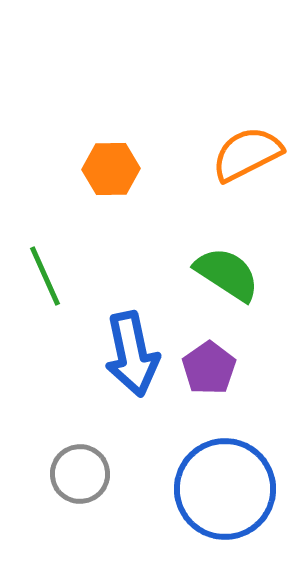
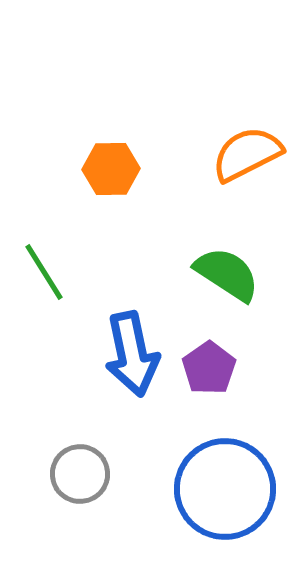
green line: moved 1 px left, 4 px up; rotated 8 degrees counterclockwise
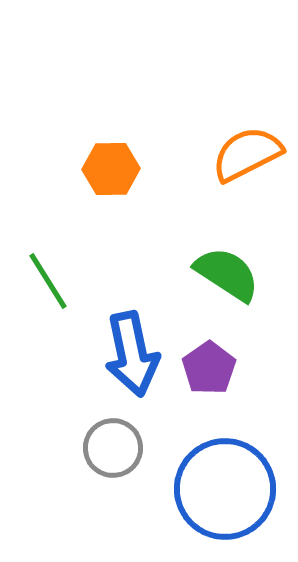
green line: moved 4 px right, 9 px down
gray circle: moved 33 px right, 26 px up
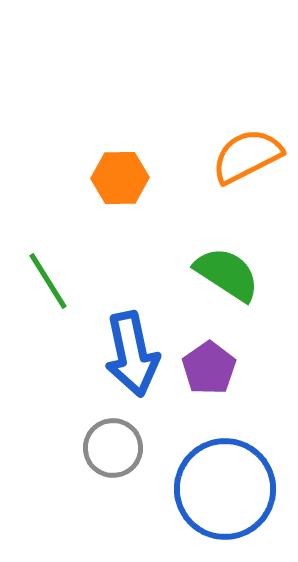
orange semicircle: moved 2 px down
orange hexagon: moved 9 px right, 9 px down
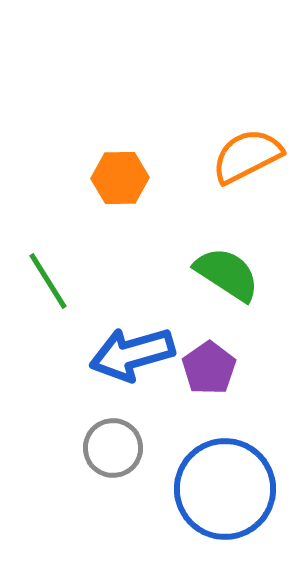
blue arrow: rotated 86 degrees clockwise
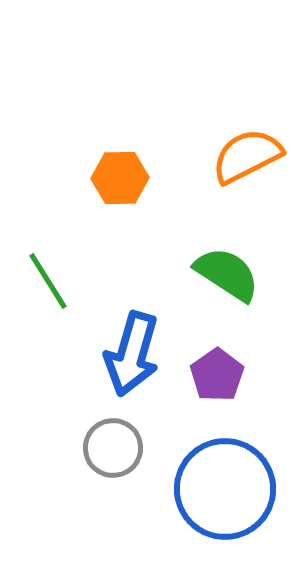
blue arrow: rotated 58 degrees counterclockwise
purple pentagon: moved 8 px right, 7 px down
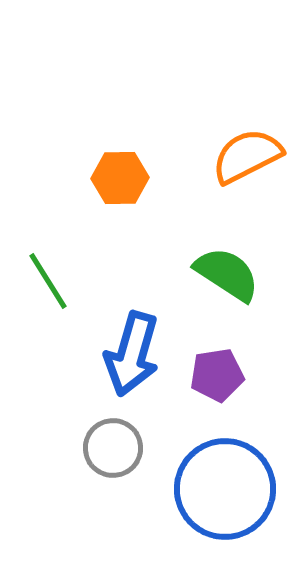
purple pentagon: rotated 26 degrees clockwise
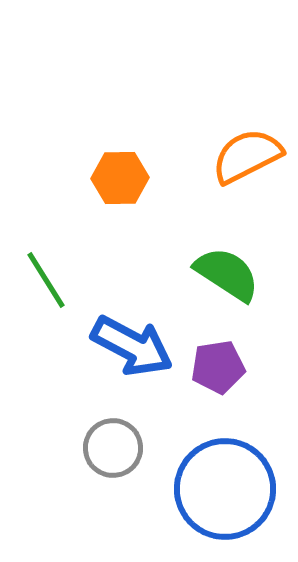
green line: moved 2 px left, 1 px up
blue arrow: moved 8 px up; rotated 78 degrees counterclockwise
purple pentagon: moved 1 px right, 8 px up
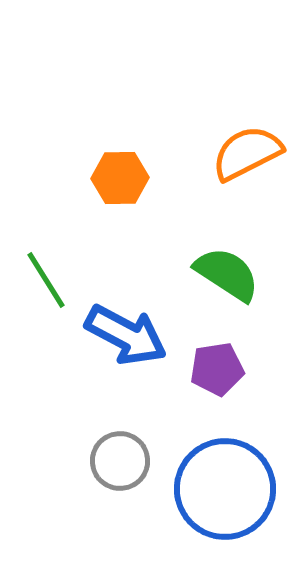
orange semicircle: moved 3 px up
blue arrow: moved 6 px left, 11 px up
purple pentagon: moved 1 px left, 2 px down
gray circle: moved 7 px right, 13 px down
